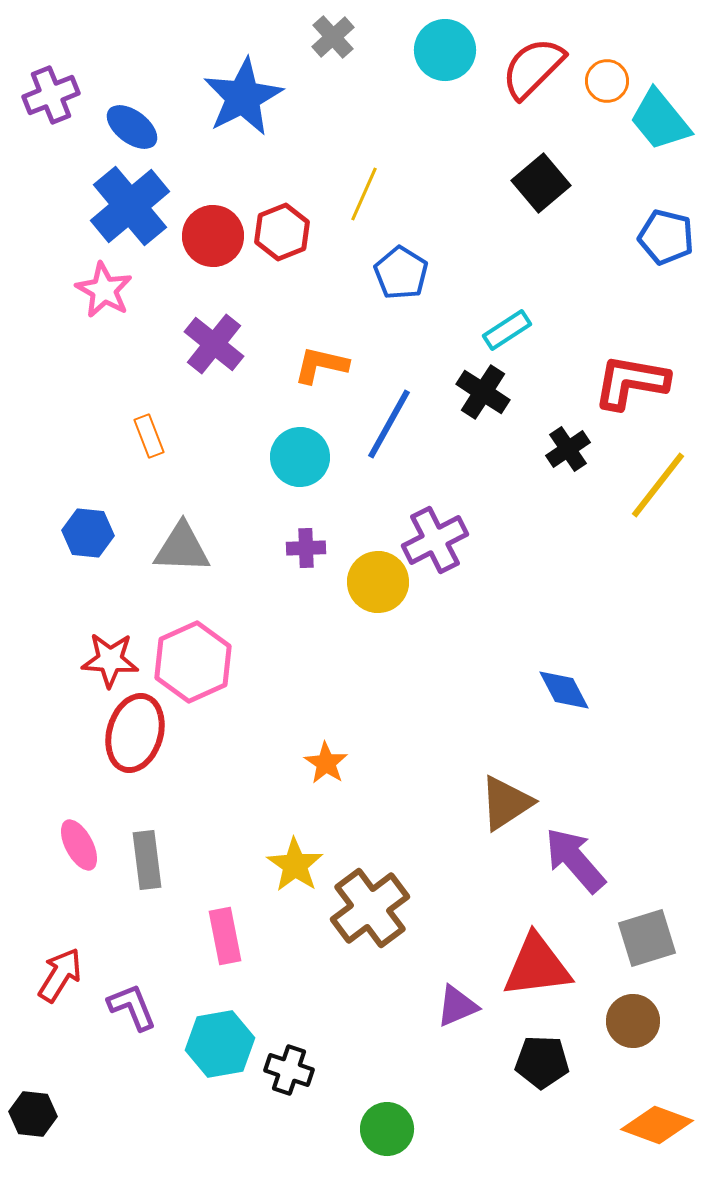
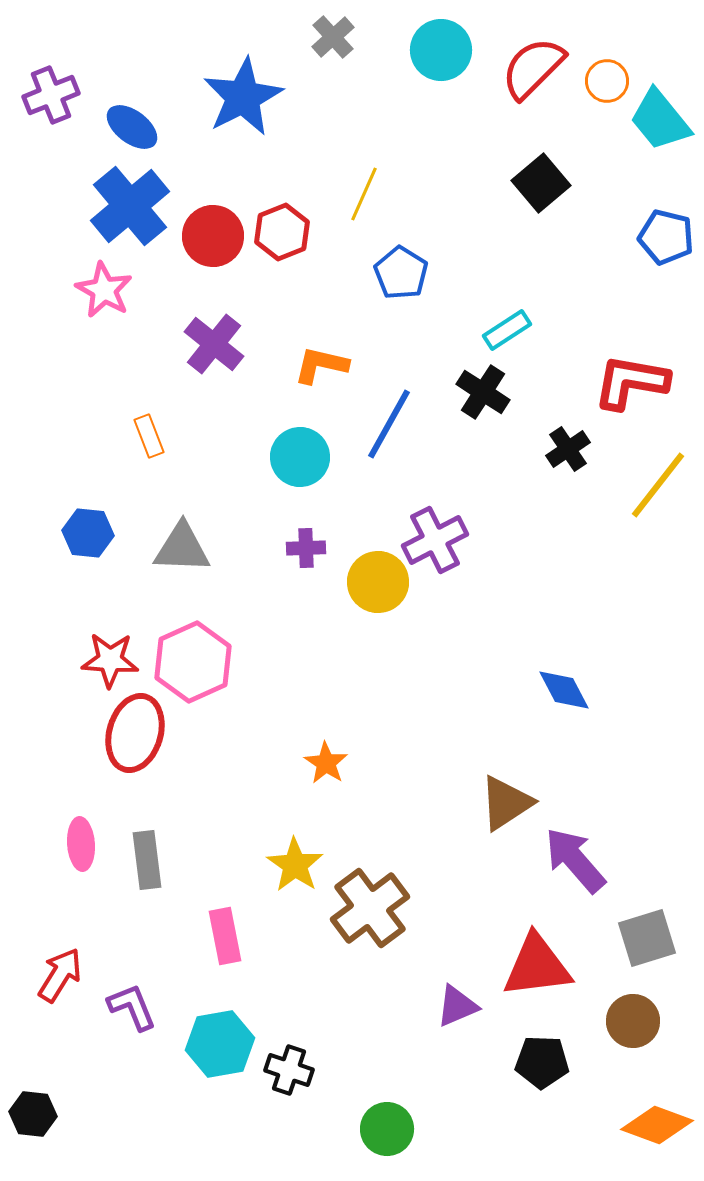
cyan circle at (445, 50): moved 4 px left
pink ellipse at (79, 845): moved 2 px right, 1 px up; rotated 24 degrees clockwise
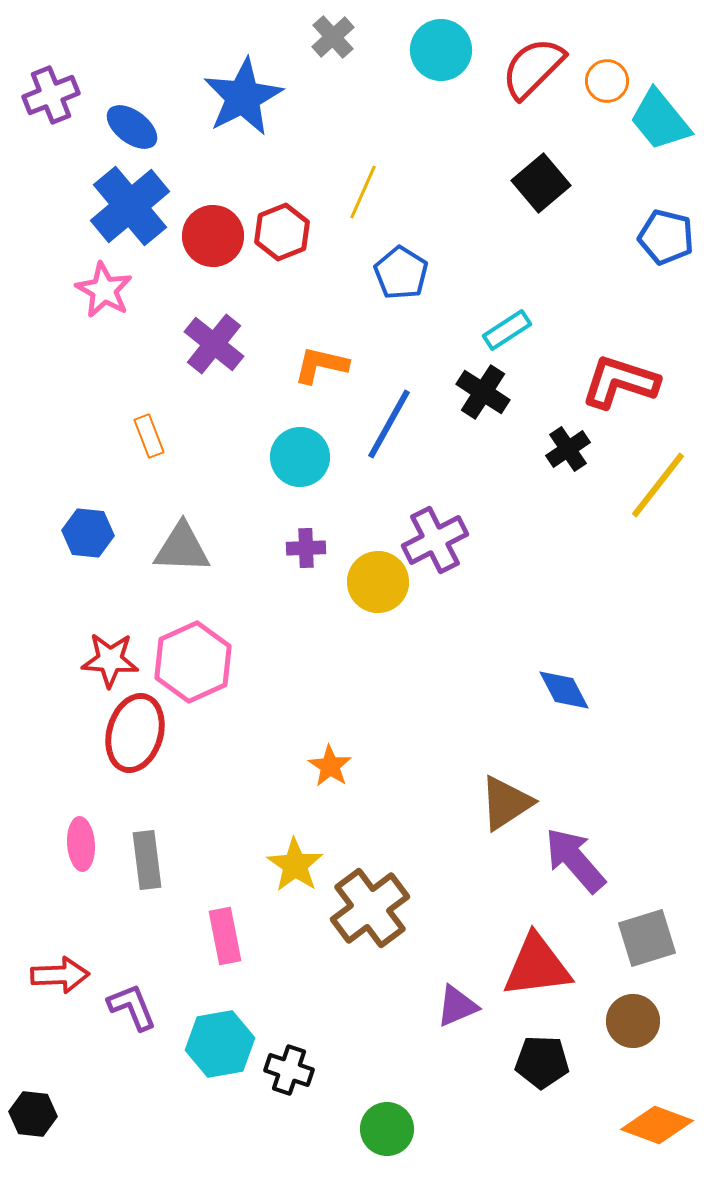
yellow line at (364, 194): moved 1 px left, 2 px up
red L-shape at (631, 382): moved 11 px left; rotated 8 degrees clockwise
orange star at (326, 763): moved 4 px right, 3 px down
red arrow at (60, 975): rotated 56 degrees clockwise
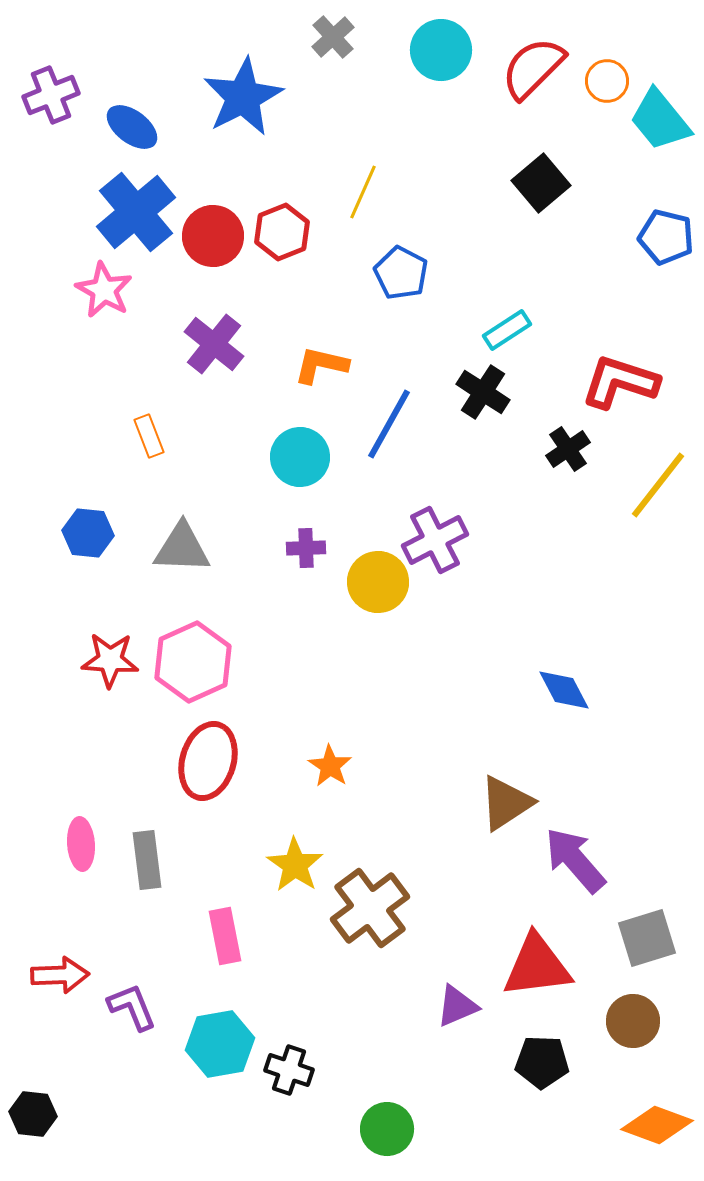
blue cross at (130, 206): moved 6 px right, 6 px down
blue pentagon at (401, 273): rotated 4 degrees counterclockwise
red ellipse at (135, 733): moved 73 px right, 28 px down
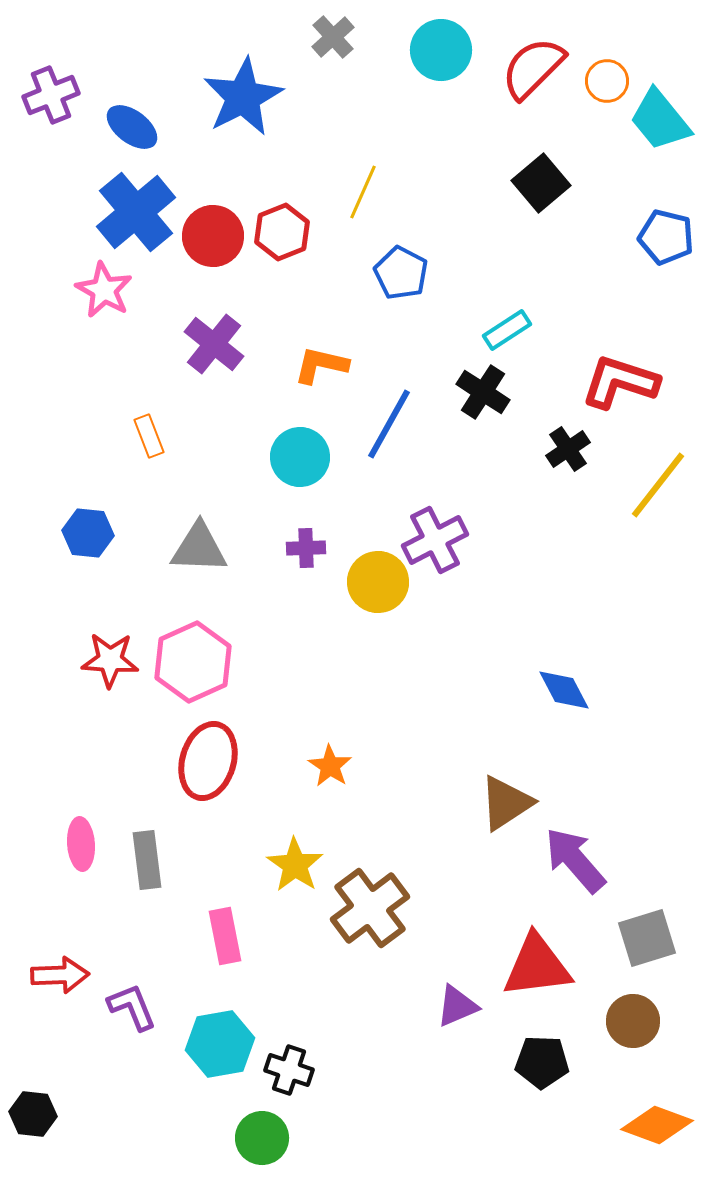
gray triangle at (182, 548): moved 17 px right
green circle at (387, 1129): moved 125 px left, 9 px down
